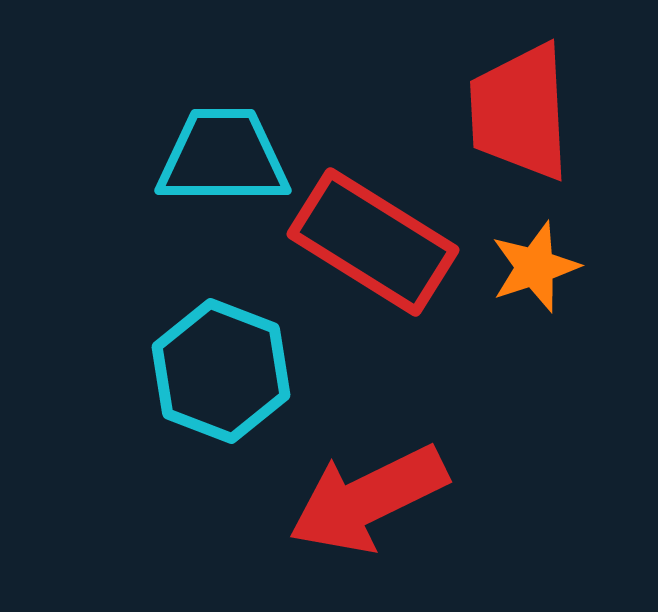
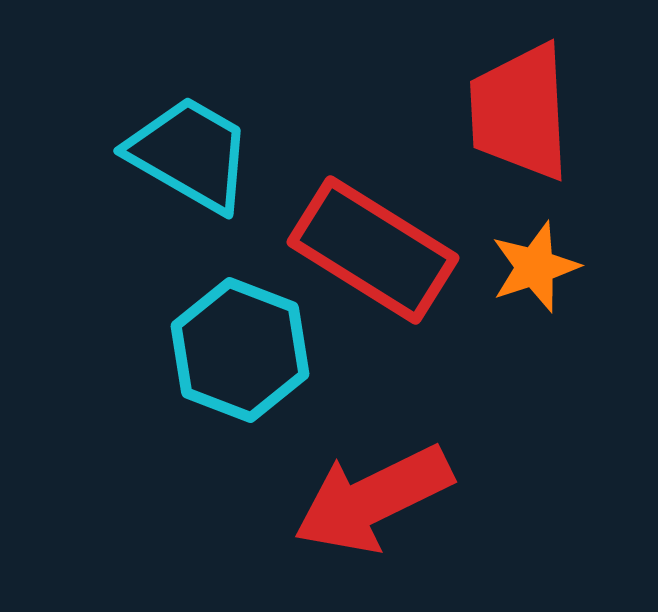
cyan trapezoid: moved 33 px left, 3 px up; rotated 30 degrees clockwise
red rectangle: moved 8 px down
cyan hexagon: moved 19 px right, 21 px up
red arrow: moved 5 px right
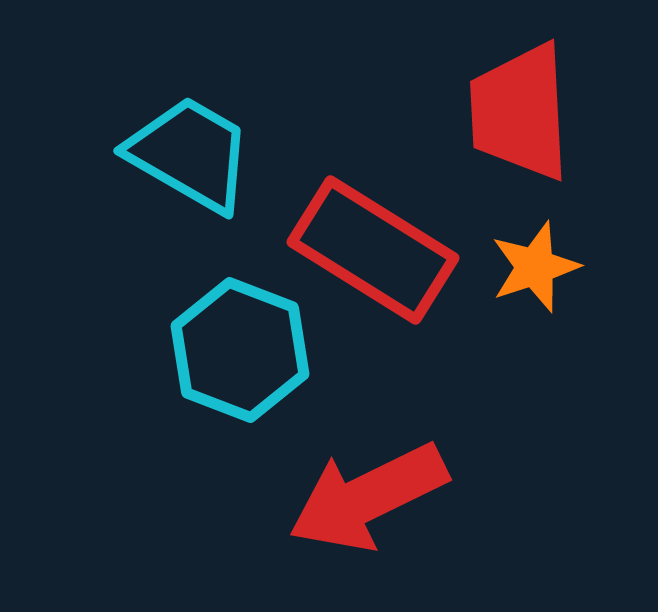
red arrow: moved 5 px left, 2 px up
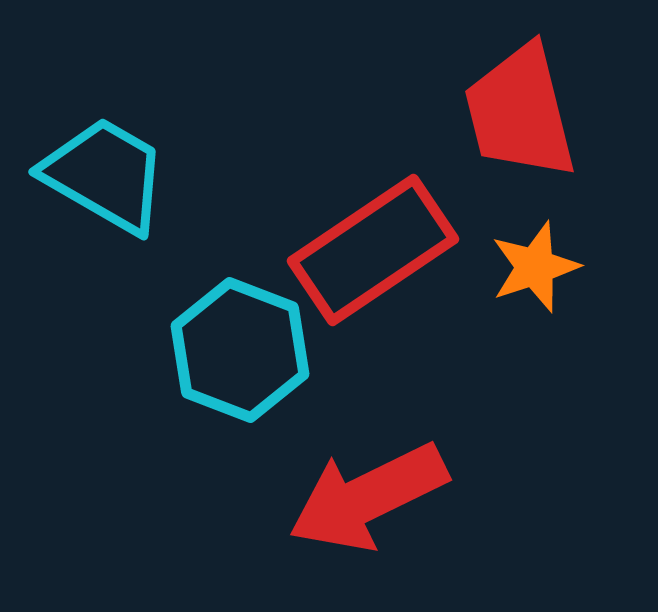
red trapezoid: rotated 11 degrees counterclockwise
cyan trapezoid: moved 85 px left, 21 px down
red rectangle: rotated 66 degrees counterclockwise
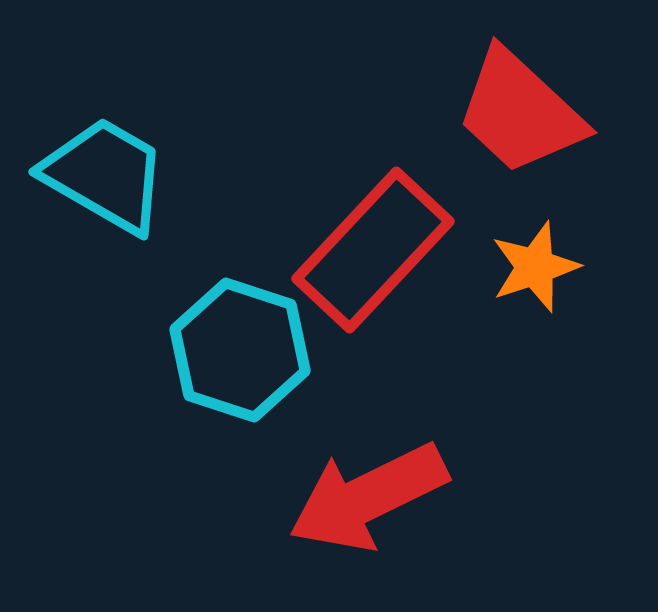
red trapezoid: rotated 33 degrees counterclockwise
red rectangle: rotated 13 degrees counterclockwise
cyan hexagon: rotated 3 degrees counterclockwise
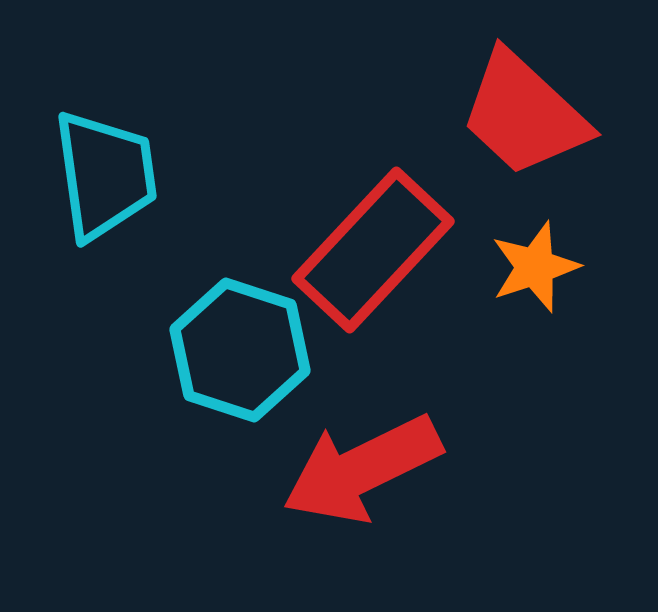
red trapezoid: moved 4 px right, 2 px down
cyan trapezoid: rotated 52 degrees clockwise
red arrow: moved 6 px left, 28 px up
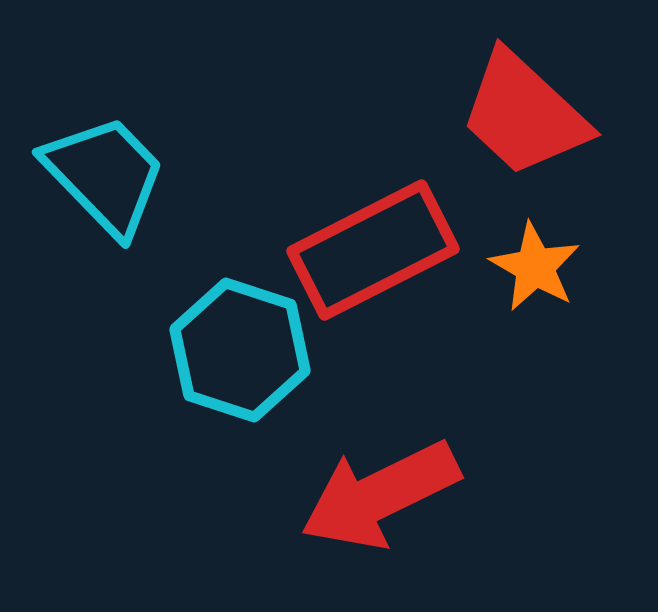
cyan trapezoid: rotated 36 degrees counterclockwise
red rectangle: rotated 20 degrees clockwise
orange star: rotated 24 degrees counterclockwise
red arrow: moved 18 px right, 26 px down
